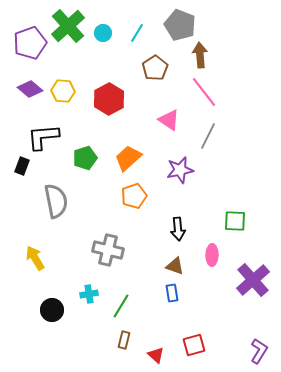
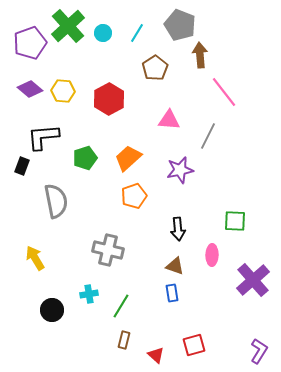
pink line: moved 20 px right
pink triangle: rotated 30 degrees counterclockwise
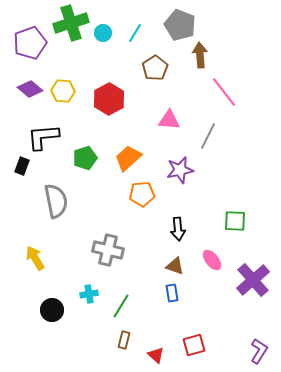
green cross: moved 3 px right, 3 px up; rotated 24 degrees clockwise
cyan line: moved 2 px left
orange pentagon: moved 8 px right, 2 px up; rotated 15 degrees clockwise
pink ellipse: moved 5 px down; rotated 40 degrees counterclockwise
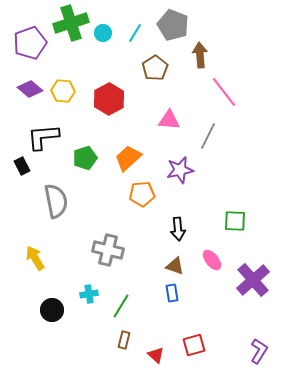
gray pentagon: moved 7 px left
black rectangle: rotated 48 degrees counterclockwise
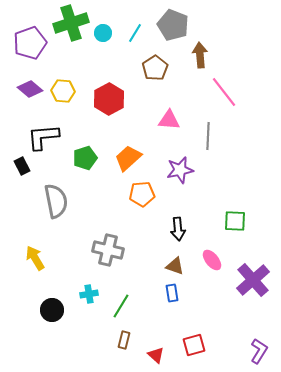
gray line: rotated 24 degrees counterclockwise
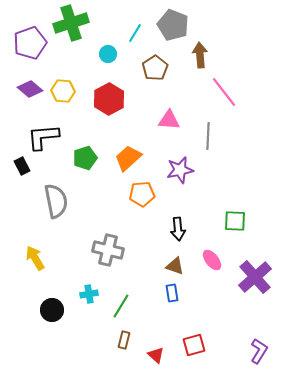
cyan circle: moved 5 px right, 21 px down
purple cross: moved 2 px right, 3 px up
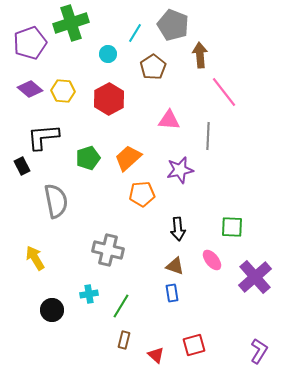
brown pentagon: moved 2 px left, 1 px up
green pentagon: moved 3 px right
green square: moved 3 px left, 6 px down
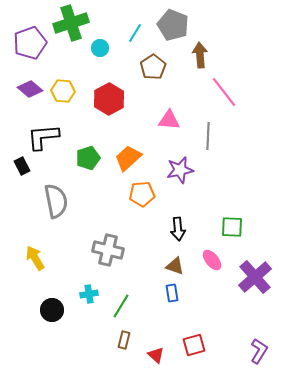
cyan circle: moved 8 px left, 6 px up
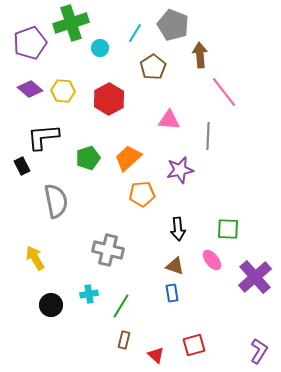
green square: moved 4 px left, 2 px down
black circle: moved 1 px left, 5 px up
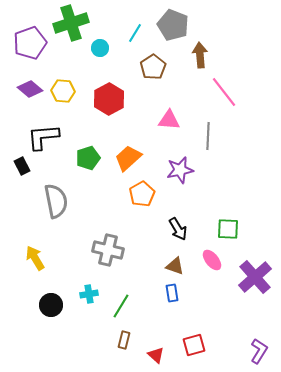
orange pentagon: rotated 25 degrees counterclockwise
black arrow: rotated 25 degrees counterclockwise
